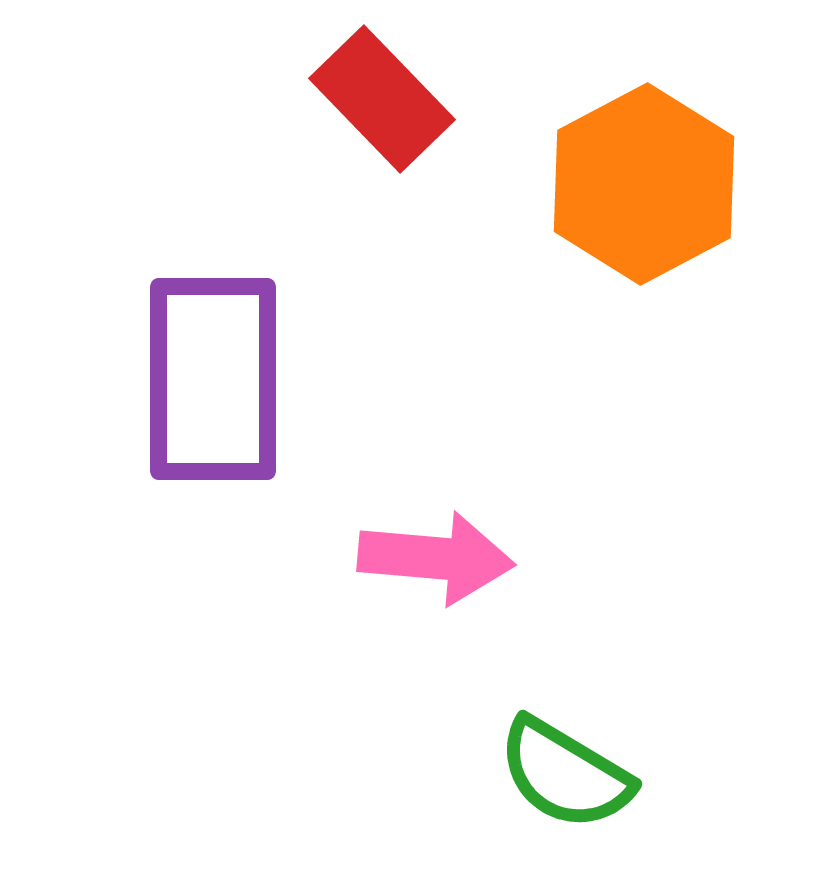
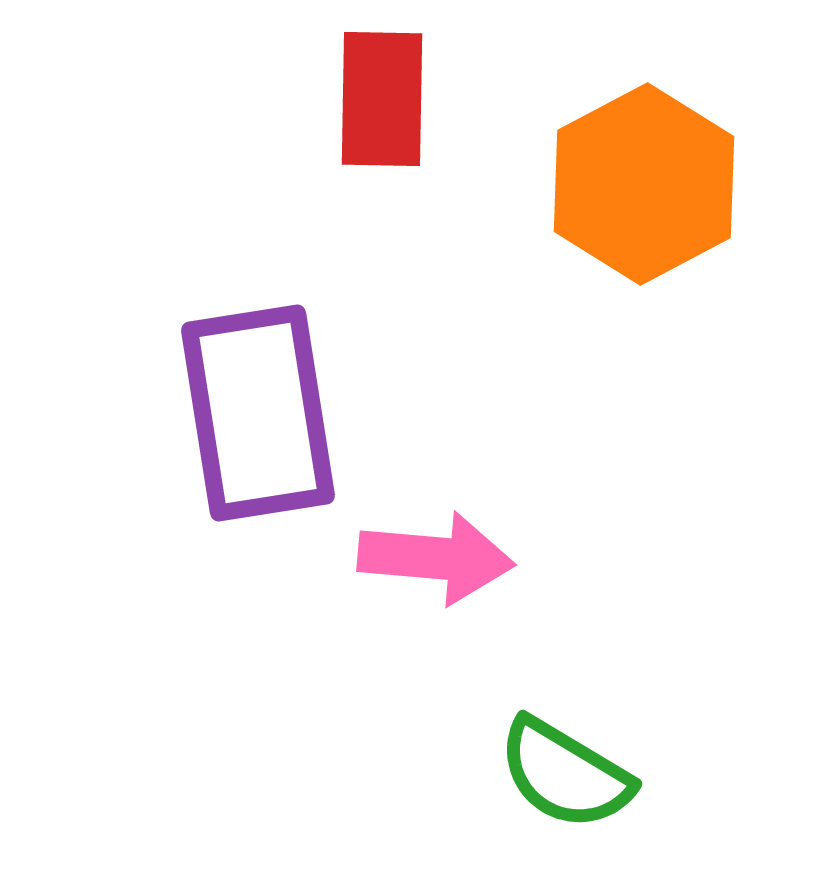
red rectangle: rotated 45 degrees clockwise
purple rectangle: moved 45 px right, 34 px down; rotated 9 degrees counterclockwise
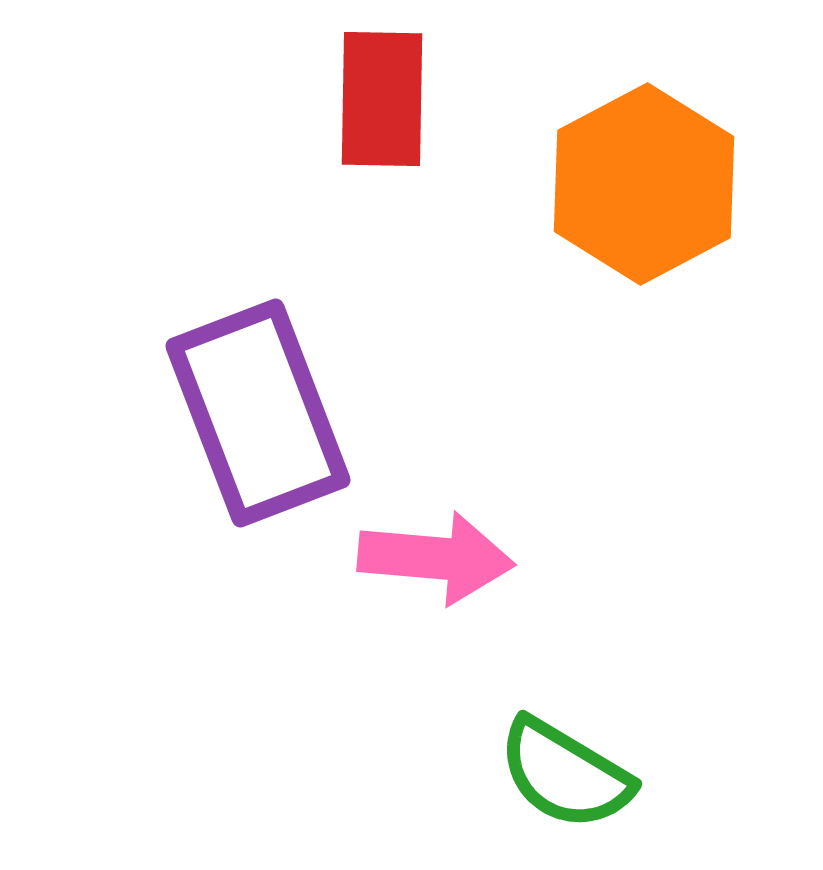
purple rectangle: rotated 12 degrees counterclockwise
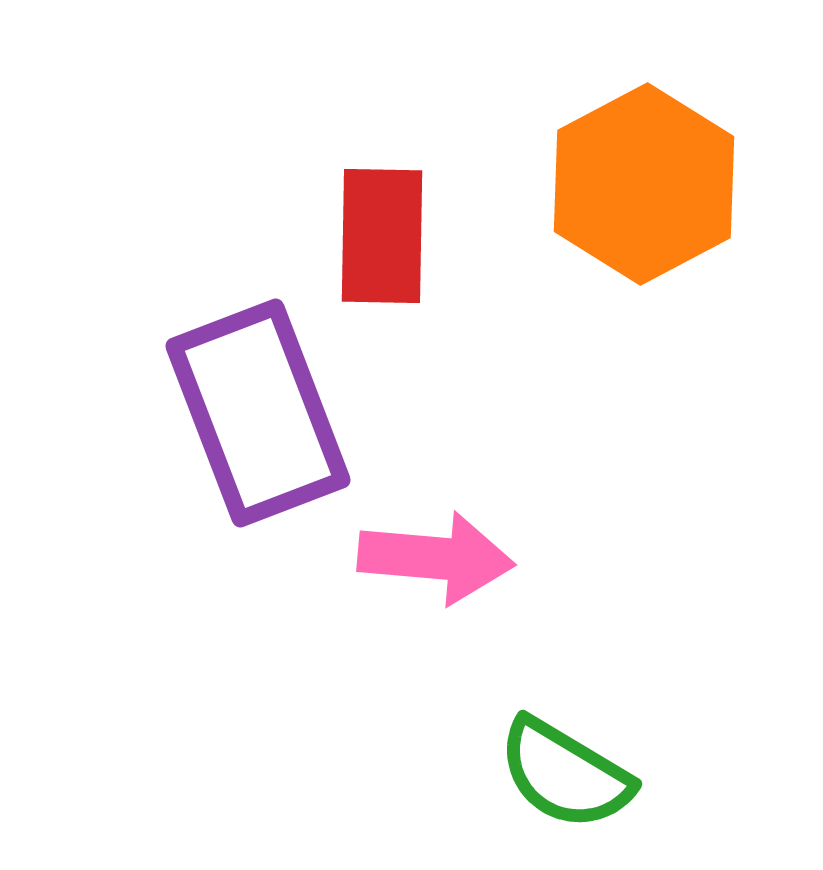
red rectangle: moved 137 px down
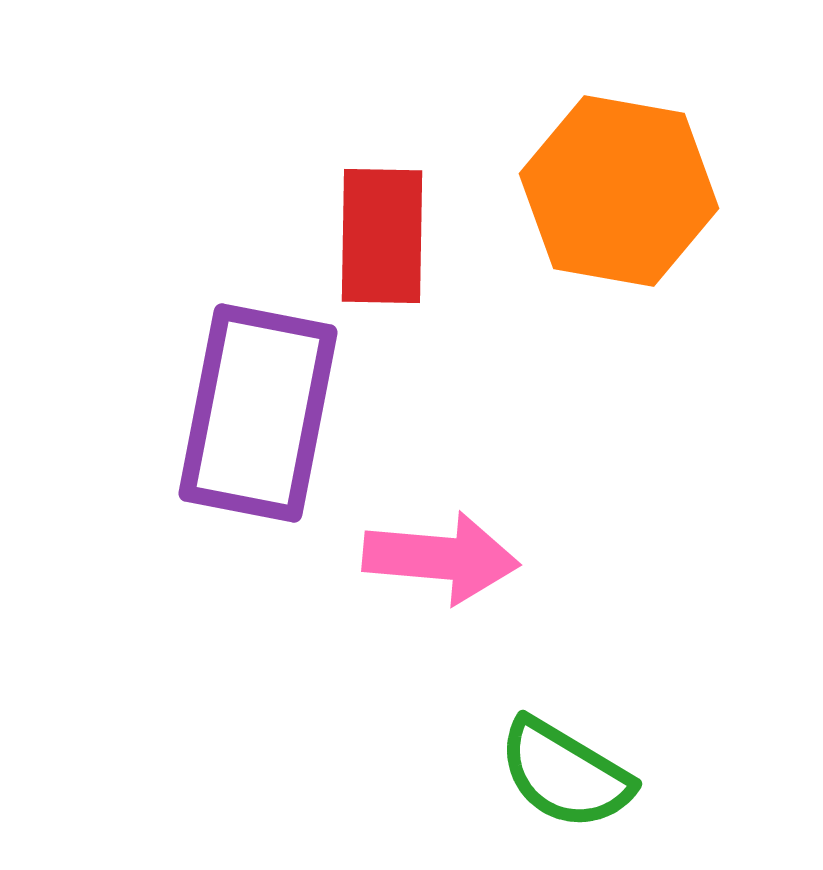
orange hexagon: moved 25 px left, 7 px down; rotated 22 degrees counterclockwise
purple rectangle: rotated 32 degrees clockwise
pink arrow: moved 5 px right
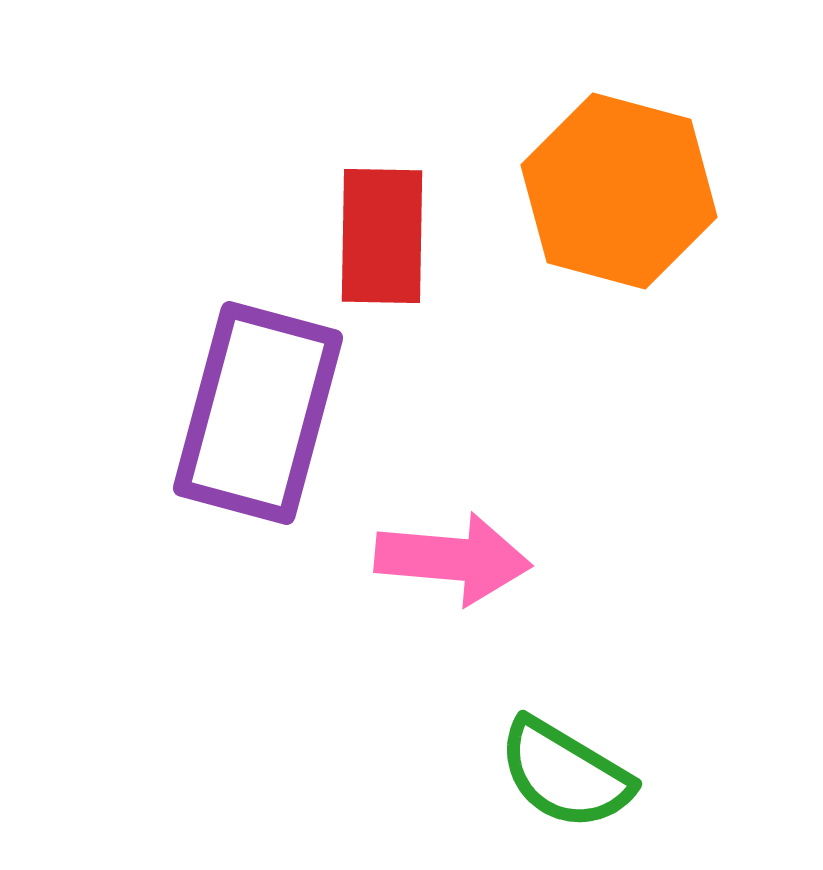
orange hexagon: rotated 5 degrees clockwise
purple rectangle: rotated 4 degrees clockwise
pink arrow: moved 12 px right, 1 px down
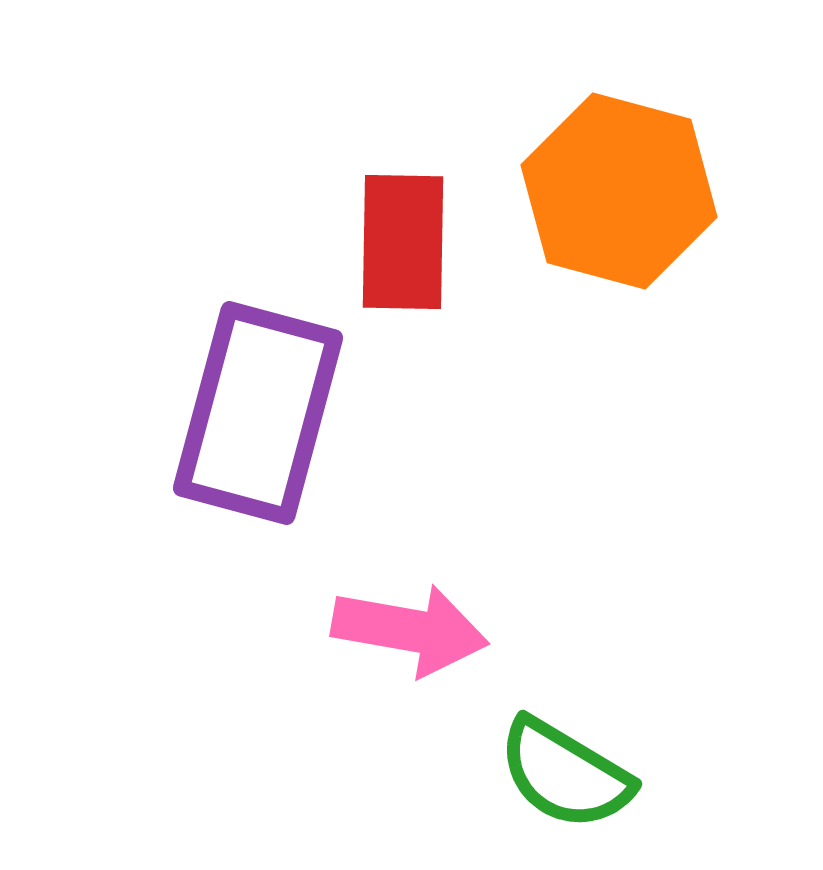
red rectangle: moved 21 px right, 6 px down
pink arrow: moved 43 px left, 71 px down; rotated 5 degrees clockwise
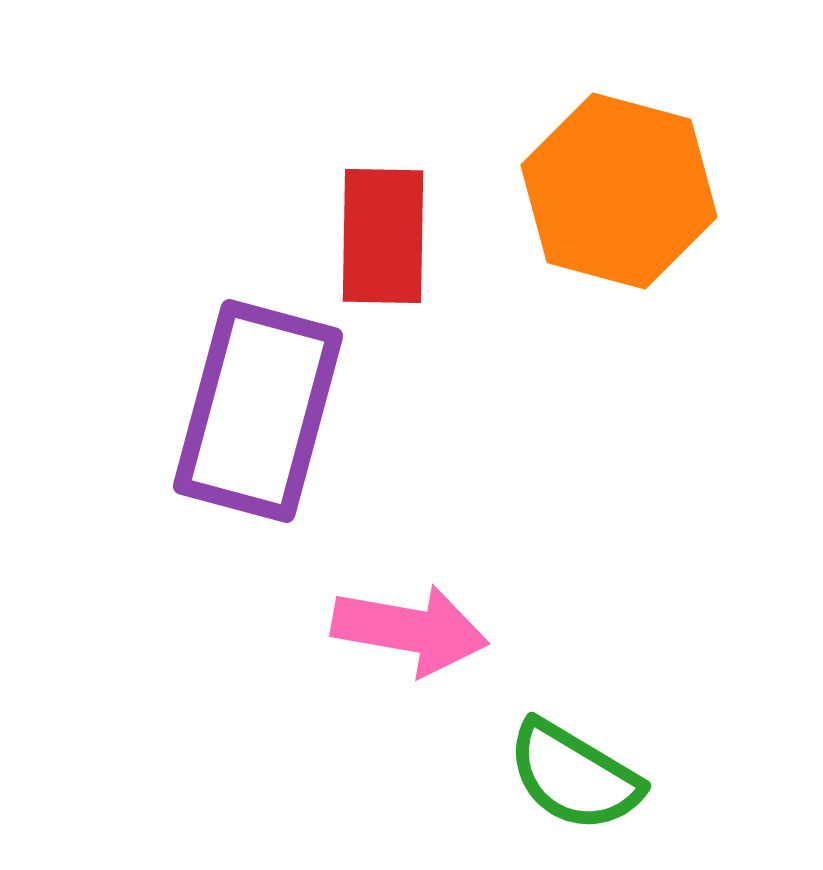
red rectangle: moved 20 px left, 6 px up
purple rectangle: moved 2 px up
green semicircle: moved 9 px right, 2 px down
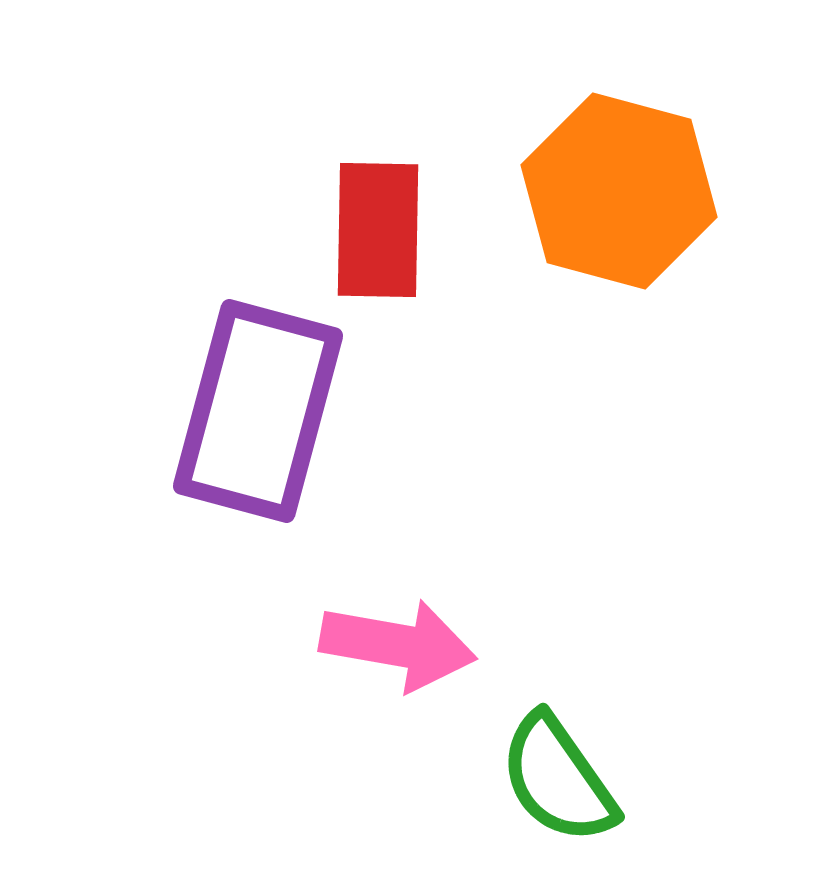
red rectangle: moved 5 px left, 6 px up
pink arrow: moved 12 px left, 15 px down
green semicircle: moved 16 px left, 3 px down; rotated 24 degrees clockwise
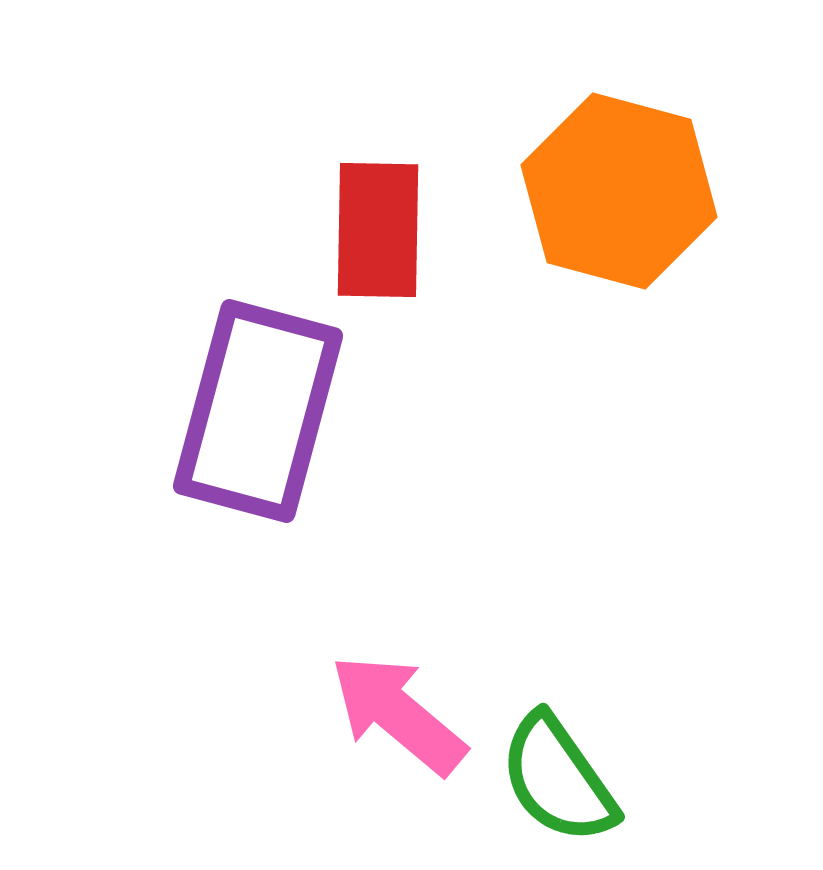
pink arrow: moved 69 px down; rotated 150 degrees counterclockwise
